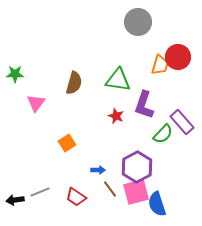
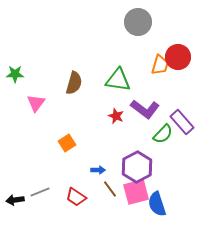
purple L-shape: moved 1 px right, 4 px down; rotated 72 degrees counterclockwise
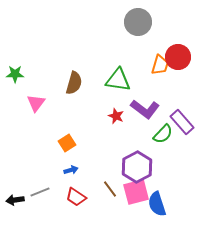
blue arrow: moved 27 px left; rotated 16 degrees counterclockwise
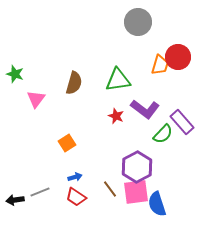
green star: rotated 18 degrees clockwise
green triangle: rotated 16 degrees counterclockwise
pink triangle: moved 4 px up
blue arrow: moved 4 px right, 7 px down
pink square: rotated 8 degrees clockwise
